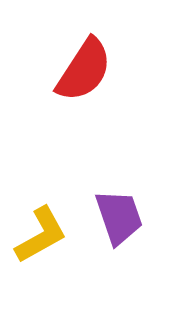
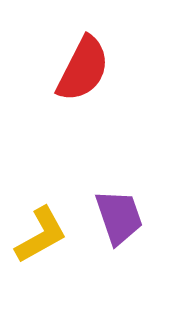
red semicircle: moved 1 px left, 1 px up; rotated 6 degrees counterclockwise
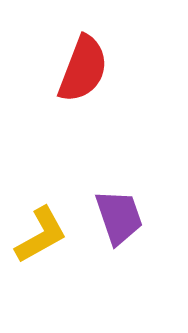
red semicircle: rotated 6 degrees counterclockwise
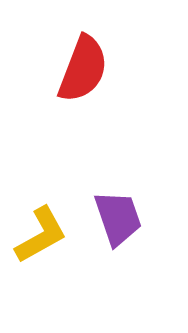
purple trapezoid: moved 1 px left, 1 px down
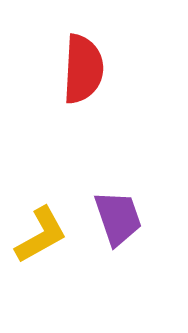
red semicircle: rotated 18 degrees counterclockwise
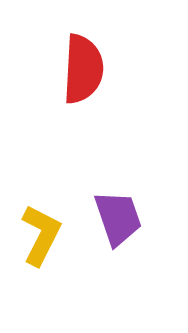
yellow L-shape: rotated 34 degrees counterclockwise
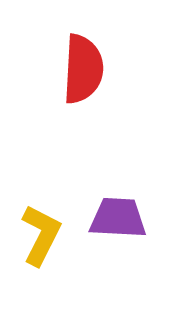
purple trapezoid: rotated 68 degrees counterclockwise
